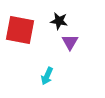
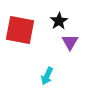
black star: rotated 30 degrees clockwise
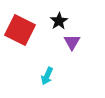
red square: rotated 16 degrees clockwise
purple triangle: moved 2 px right
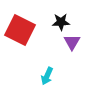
black star: moved 2 px right, 1 px down; rotated 30 degrees clockwise
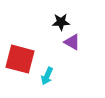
red square: moved 29 px down; rotated 12 degrees counterclockwise
purple triangle: rotated 30 degrees counterclockwise
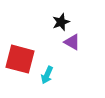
black star: rotated 18 degrees counterclockwise
cyan arrow: moved 1 px up
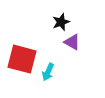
red square: moved 2 px right
cyan arrow: moved 1 px right, 3 px up
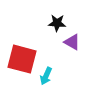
black star: moved 4 px left, 1 px down; rotated 24 degrees clockwise
cyan arrow: moved 2 px left, 4 px down
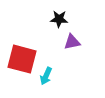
black star: moved 2 px right, 4 px up
purple triangle: rotated 42 degrees counterclockwise
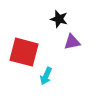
black star: rotated 12 degrees clockwise
red square: moved 2 px right, 7 px up
